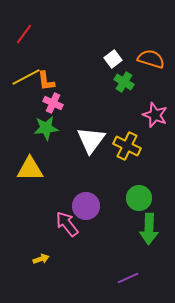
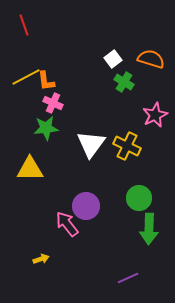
red line: moved 9 px up; rotated 55 degrees counterclockwise
pink star: rotated 25 degrees clockwise
white triangle: moved 4 px down
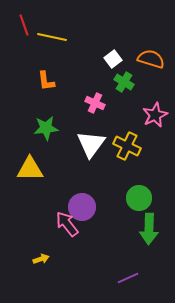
yellow line: moved 26 px right, 40 px up; rotated 40 degrees clockwise
pink cross: moved 42 px right
purple circle: moved 4 px left, 1 px down
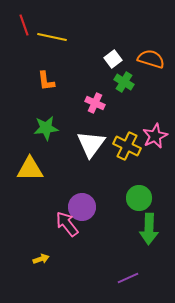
pink star: moved 21 px down
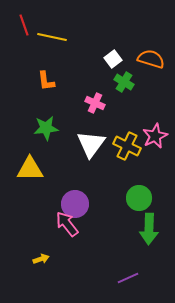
purple circle: moved 7 px left, 3 px up
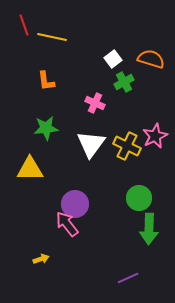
green cross: rotated 30 degrees clockwise
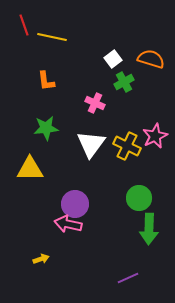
pink arrow: moved 1 px right; rotated 40 degrees counterclockwise
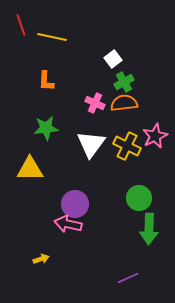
red line: moved 3 px left
orange semicircle: moved 27 px left, 44 px down; rotated 24 degrees counterclockwise
orange L-shape: rotated 10 degrees clockwise
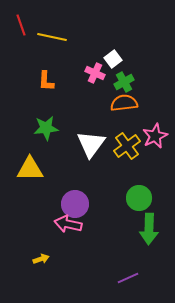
pink cross: moved 30 px up
yellow cross: rotated 28 degrees clockwise
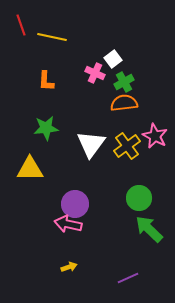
pink star: rotated 20 degrees counterclockwise
green arrow: rotated 132 degrees clockwise
yellow arrow: moved 28 px right, 8 px down
